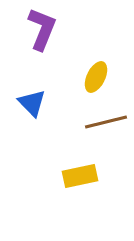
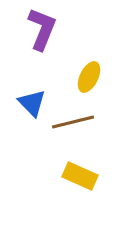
yellow ellipse: moved 7 px left
brown line: moved 33 px left
yellow rectangle: rotated 36 degrees clockwise
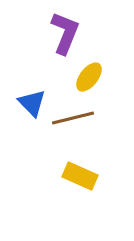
purple L-shape: moved 23 px right, 4 px down
yellow ellipse: rotated 12 degrees clockwise
brown line: moved 4 px up
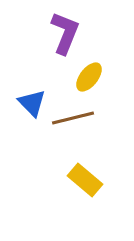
yellow rectangle: moved 5 px right, 4 px down; rotated 16 degrees clockwise
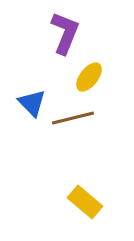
yellow rectangle: moved 22 px down
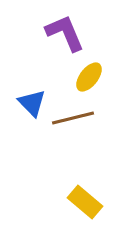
purple L-shape: rotated 45 degrees counterclockwise
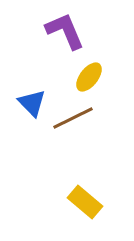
purple L-shape: moved 2 px up
brown line: rotated 12 degrees counterclockwise
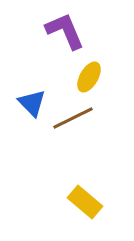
yellow ellipse: rotated 8 degrees counterclockwise
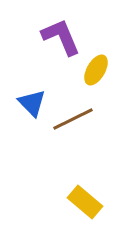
purple L-shape: moved 4 px left, 6 px down
yellow ellipse: moved 7 px right, 7 px up
brown line: moved 1 px down
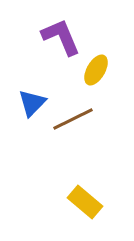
blue triangle: rotated 28 degrees clockwise
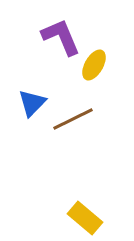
yellow ellipse: moved 2 px left, 5 px up
yellow rectangle: moved 16 px down
